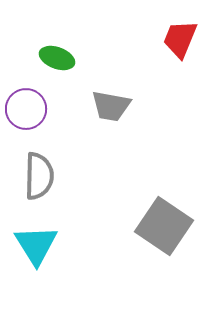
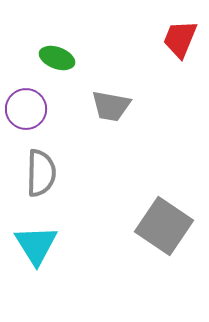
gray semicircle: moved 2 px right, 3 px up
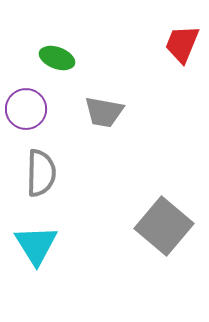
red trapezoid: moved 2 px right, 5 px down
gray trapezoid: moved 7 px left, 6 px down
gray square: rotated 6 degrees clockwise
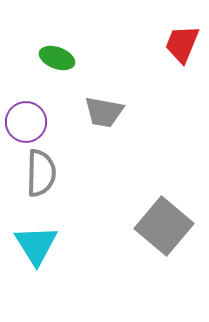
purple circle: moved 13 px down
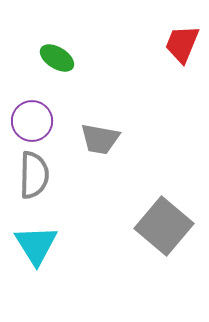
green ellipse: rotated 12 degrees clockwise
gray trapezoid: moved 4 px left, 27 px down
purple circle: moved 6 px right, 1 px up
gray semicircle: moved 7 px left, 2 px down
